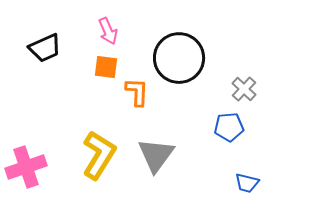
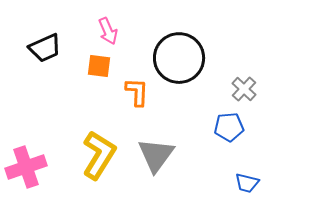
orange square: moved 7 px left, 1 px up
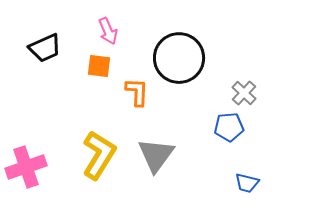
gray cross: moved 4 px down
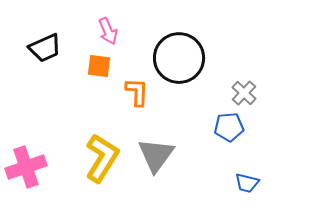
yellow L-shape: moved 3 px right, 3 px down
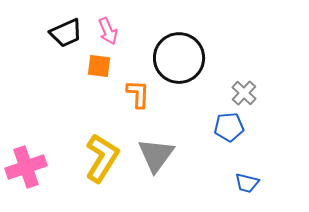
black trapezoid: moved 21 px right, 15 px up
orange L-shape: moved 1 px right, 2 px down
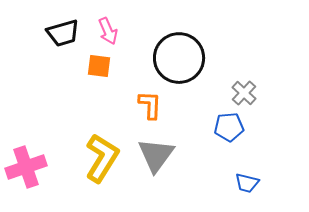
black trapezoid: moved 3 px left; rotated 8 degrees clockwise
orange L-shape: moved 12 px right, 11 px down
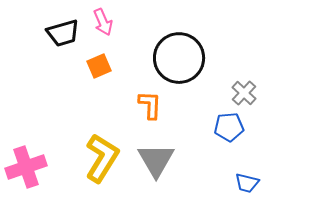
pink arrow: moved 5 px left, 9 px up
orange square: rotated 30 degrees counterclockwise
gray triangle: moved 5 px down; rotated 6 degrees counterclockwise
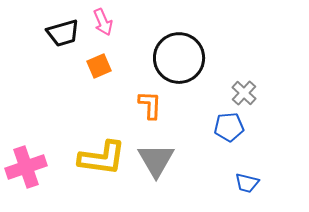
yellow L-shape: rotated 66 degrees clockwise
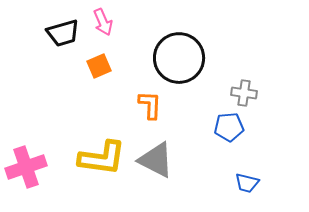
gray cross: rotated 35 degrees counterclockwise
gray triangle: rotated 33 degrees counterclockwise
